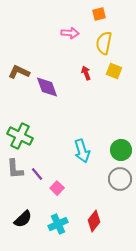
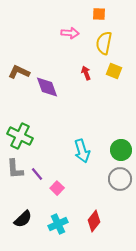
orange square: rotated 16 degrees clockwise
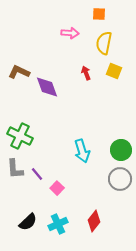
black semicircle: moved 5 px right, 3 px down
